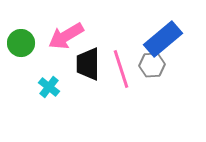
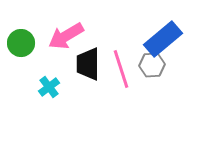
cyan cross: rotated 15 degrees clockwise
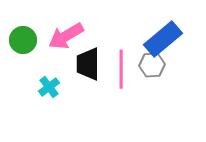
green circle: moved 2 px right, 3 px up
pink line: rotated 18 degrees clockwise
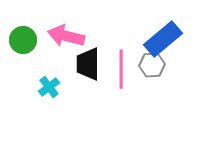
pink arrow: rotated 45 degrees clockwise
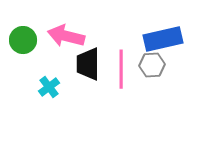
blue rectangle: rotated 27 degrees clockwise
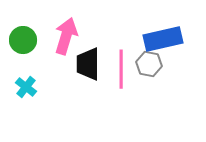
pink arrow: rotated 93 degrees clockwise
gray hexagon: moved 3 px left, 1 px up; rotated 15 degrees clockwise
cyan cross: moved 23 px left; rotated 15 degrees counterclockwise
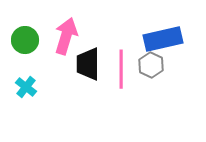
green circle: moved 2 px right
gray hexagon: moved 2 px right, 1 px down; rotated 15 degrees clockwise
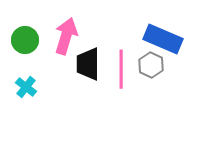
blue rectangle: rotated 36 degrees clockwise
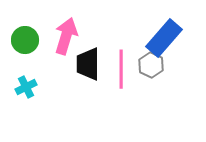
blue rectangle: moved 1 px right, 1 px up; rotated 72 degrees counterclockwise
cyan cross: rotated 25 degrees clockwise
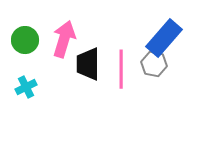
pink arrow: moved 2 px left, 3 px down
gray hexagon: moved 3 px right, 1 px up; rotated 15 degrees counterclockwise
